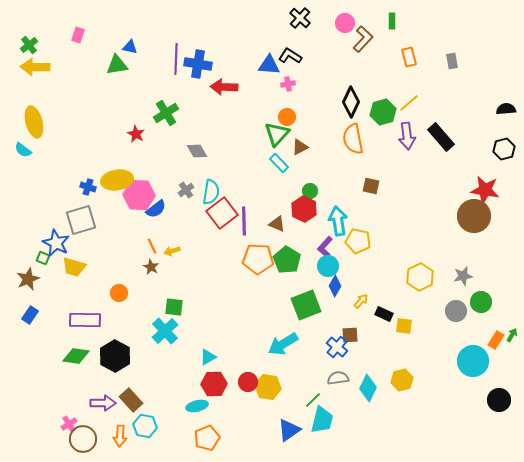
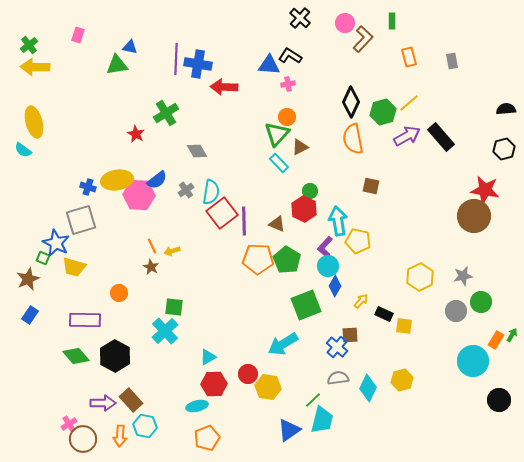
purple arrow at (407, 136): rotated 112 degrees counterclockwise
blue semicircle at (156, 209): moved 1 px right, 29 px up
green diamond at (76, 356): rotated 40 degrees clockwise
red circle at (248, 382): moved 8 px up
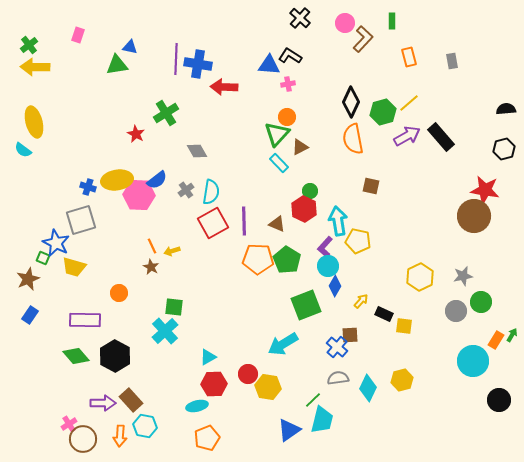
red square at (222, 213): moved 9 px left, 10 px down; rotated 8 degrees clockwise
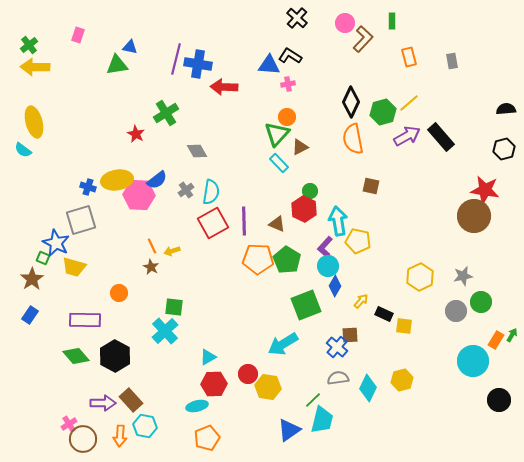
black cross at (300, 18): moved 3 px left
purple line at (176, 59): rotated 12 degrees clockwise
brown star at (28, 279): moved 4 px right; rotated 10 degrees counterclockwise
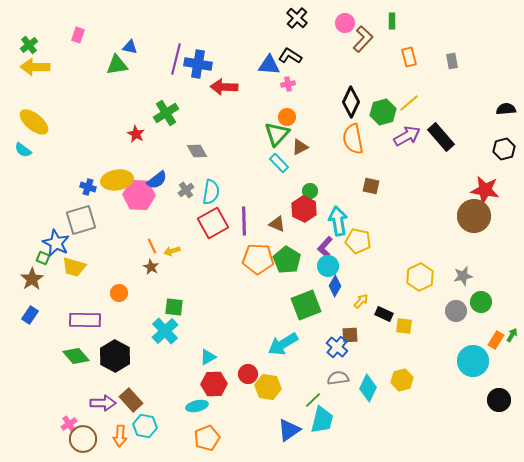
yellow ellipse at (34, 122): rotated 36 degrees counterclockwise
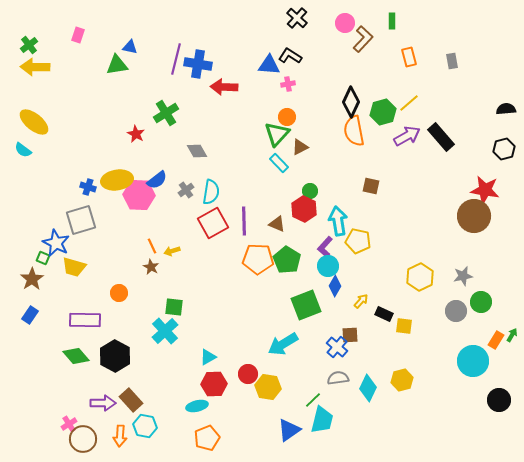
orange semicircle at (353, 139): moved 1 px right, 8 px up
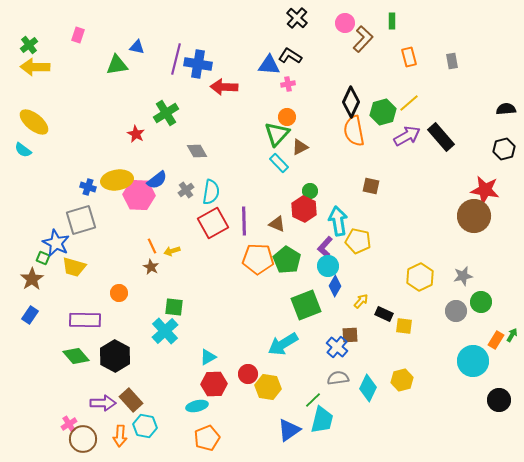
blue triangle at (130, 47): moved 7 px right
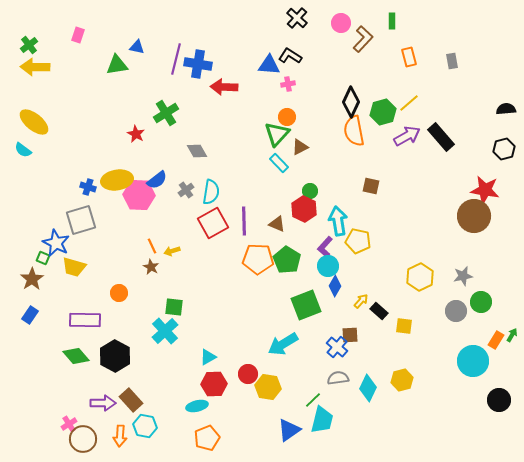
pink circle at (345, 23): moved 4 px left
black rectangle at (384, 314): moved 5 px left, 3 px up; rotated 18 degrees clockwise
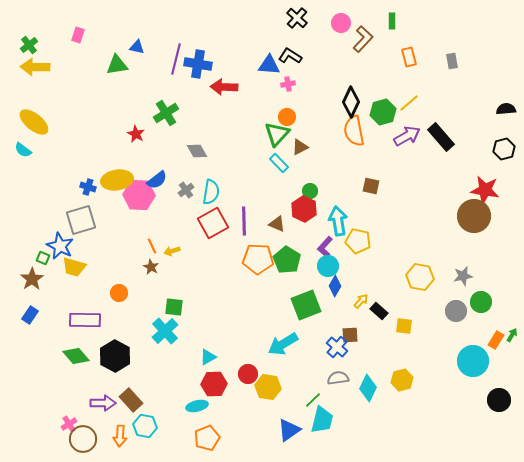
blue star at (56, 243): moved 4 px right, 3 px down
yellow hexagon at (420, 277): rotated 24 degrees counterclockwise
